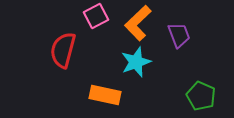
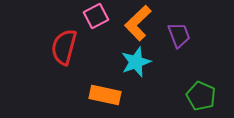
red semicircle: moved 1 px right, 3 px up
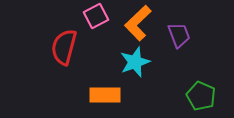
cyan star: moved 1 px left
orange rectangle: rotated 12 degrees counterclockwise
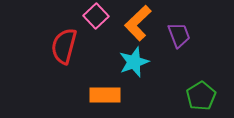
pink square: rotated 15 degrees counterclockwise
red semicircle: moved 1 px up
cyan star: moved 1 px left
green pentagon: rotated 16 degrees clockwise
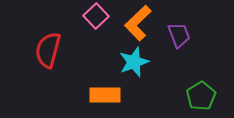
red semicircle: moved 16 px left, 4 px down
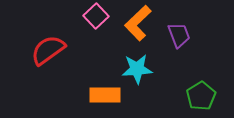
red semicircle: rotated 39 degrees clockwise
cyan star: moved 3 px right, 7 px down; rotated 16 degrees clockwise
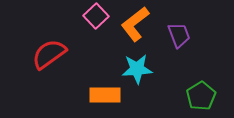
orange L-shape: moved 3 px left, 1 px down; rotated 6 degrees clockwise
red semicircle: moved 1 px right, 4 px down
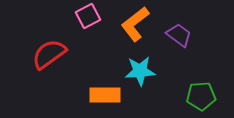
pink square: moved 8 px left; rotated 15 degrees clockwise
purple trapezoid: rotated 32 degrees counterclockwise
cyan star: moved 3 px right, 2 px down
green pentagon: rotated 28 degrees clockwise
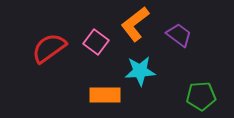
pink square: moved 8 px right, 26 px down; rotated 25 degrees counterclockwise
red semicircle: moved 6 px up
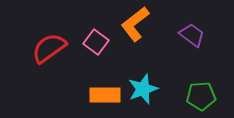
purple trapezoid: moved 13 px right
cyan star: moved 3 px right, 18 px down; rotated 16 degrees counterclockwise
